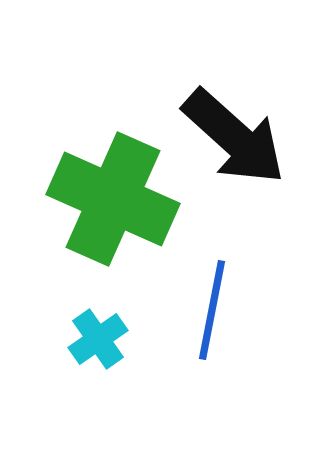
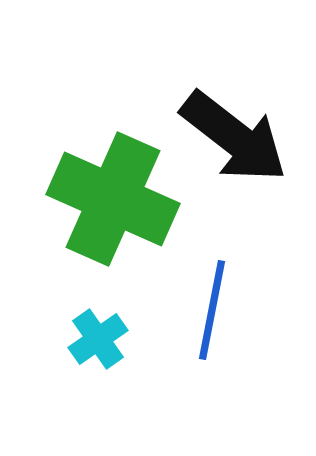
black arrow: rotated 4 degrees counterclockwise
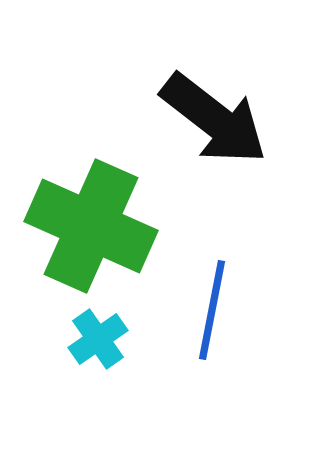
black arrow: moved 20 px left, 18 px up
green cross: moved 22 px left, 27 px down
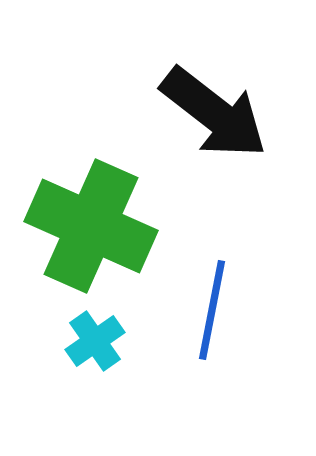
black arrow: moved 6 px up
cyan cross: moved 3 px left, 2 px down
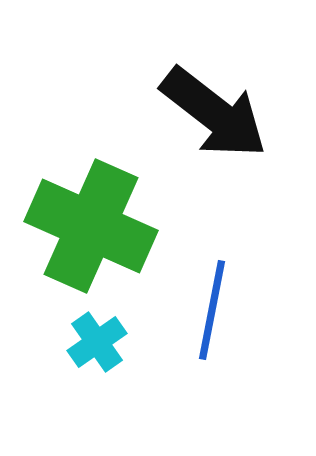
cyan cross: moved 2 px right, 1 px down
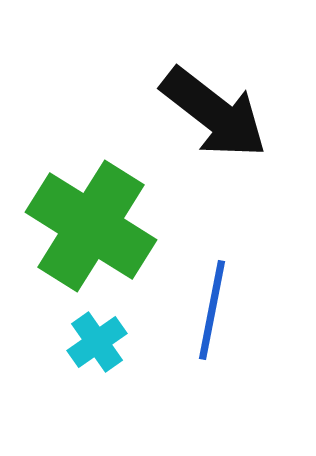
green cross: rotated 8 degrees clockwise
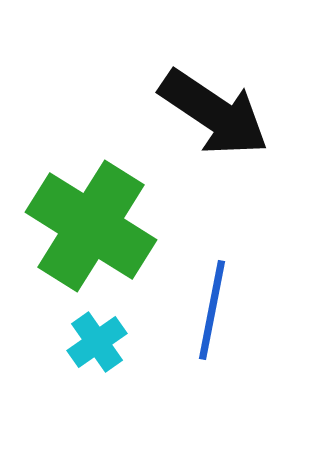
black arrow: rotated 4 degrees counterclockwise
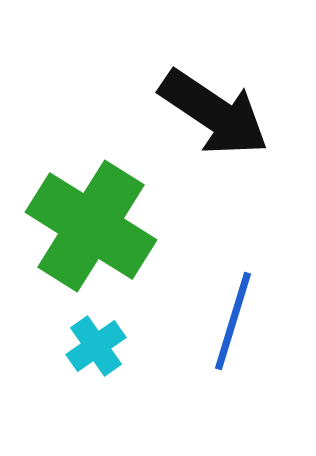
blue line: moved 21 px right, 11 px down; rotated 6 degrees clockwise
cyan cross: moved 1 px left, 4 px down
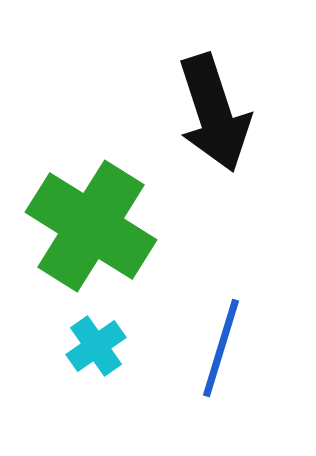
black arrow: rotated 38 degrees clockwise
blue line: moved 12 px left, 27 px down
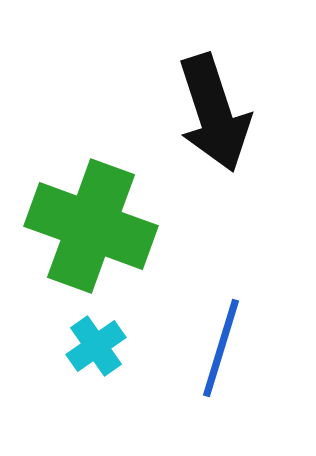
green cross: rotated 12 degrees counterclockwise
